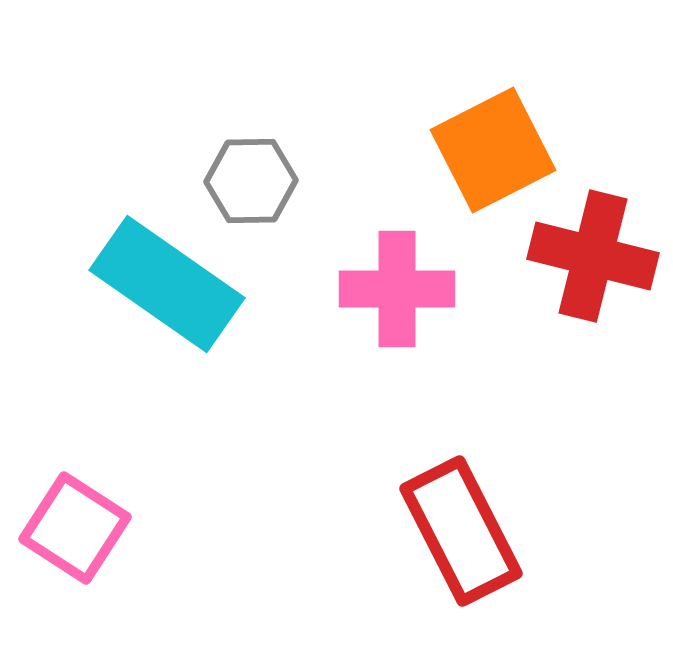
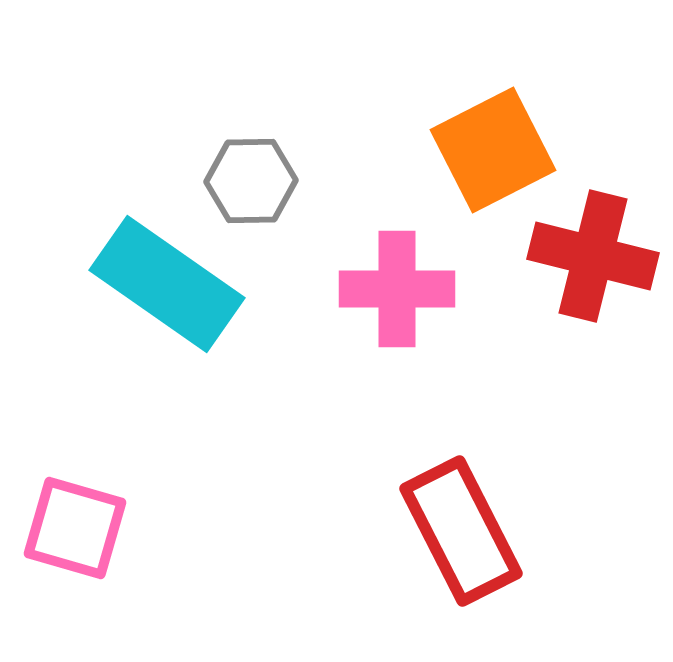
pink square: rotated 17 degrees counterclockwise
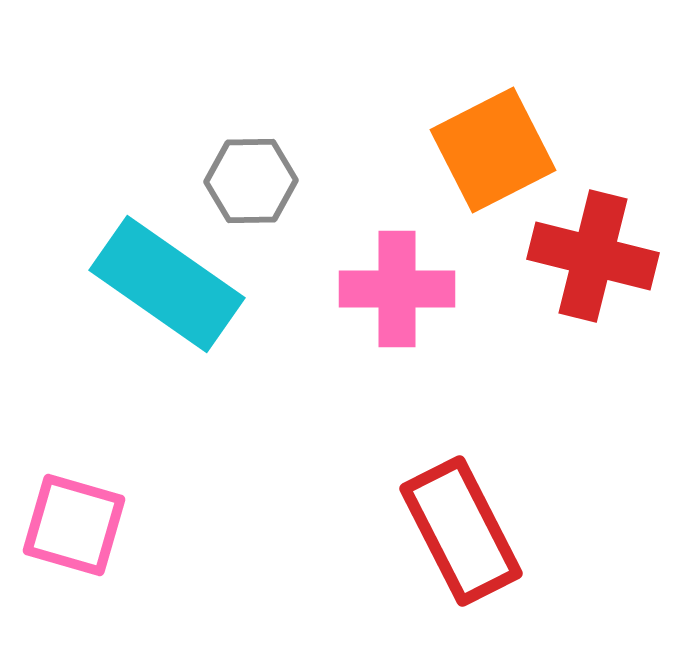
pink square: moved 1 px left, 3 px up
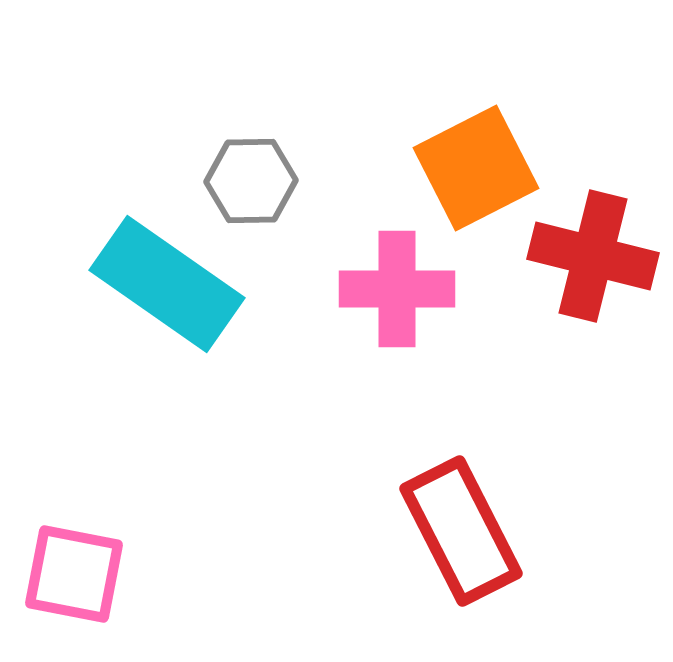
orange square: moved 17 px left, 18 px down
pink square: moved 49 px down; rotated 5 degrees counterclockwise
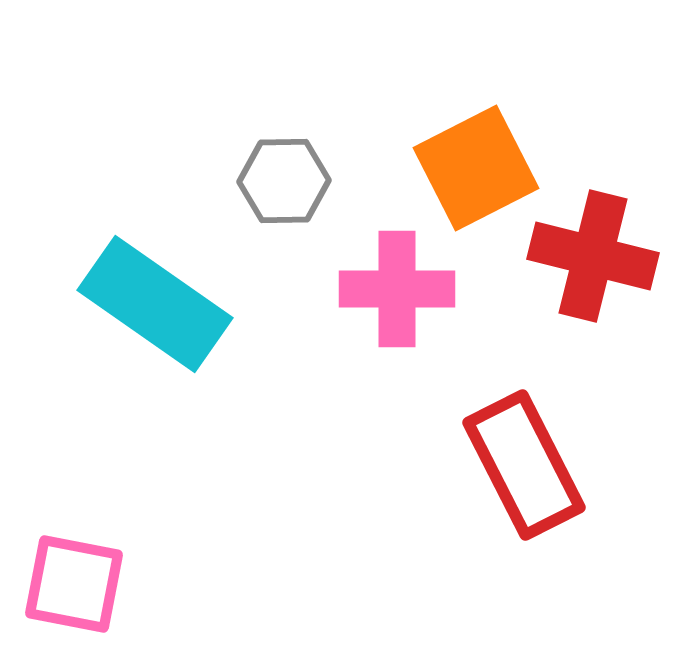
gray hexagon: moved 33 px right
cyan rectangle: moved 12 px left, 20 px down
red rectangle: moved 63 px right, 66 px up
pink square: moved 10 px down
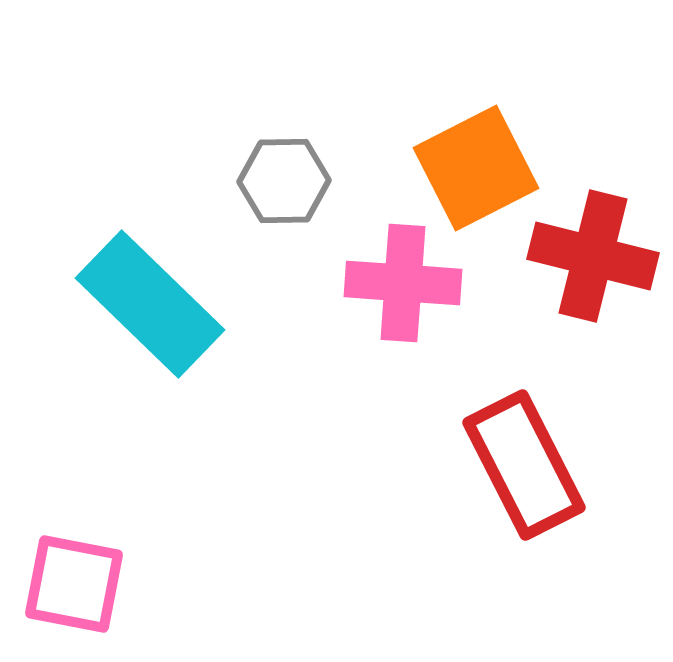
pink cross: moved 6 px right, 6 px up; rotated 4 degrees clockwise
cyan rectangle: moved 5 px left; rotated 9 degrees clockwise
